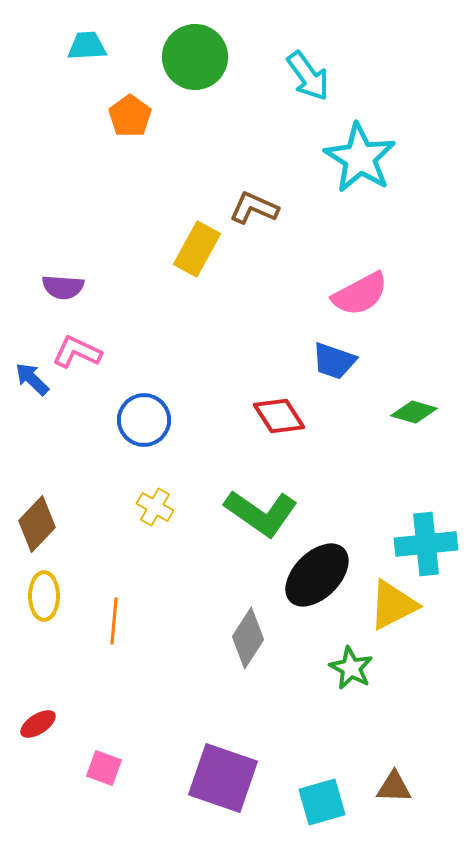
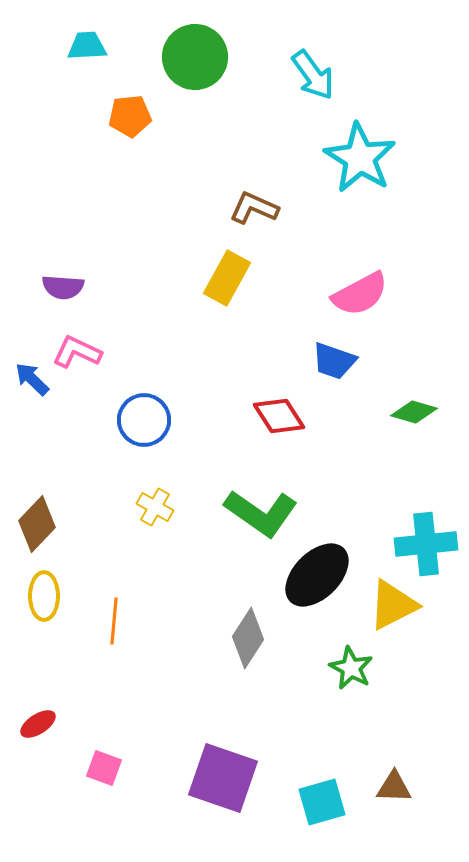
cyan arrow: moved 5 px right, 1 px up
orange pentagon: rotated 30 degrees clockwise
yellow rectangle: moved 30 px right, 29 px down
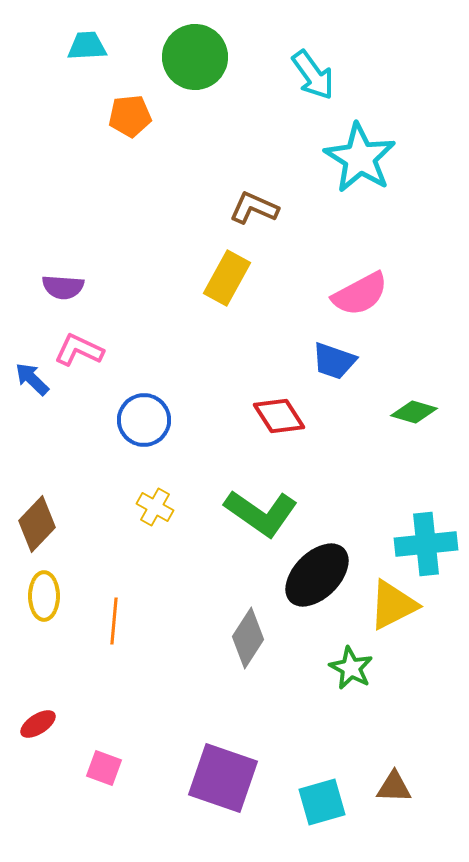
pink L-shape: moved 2 px right, 2 px up
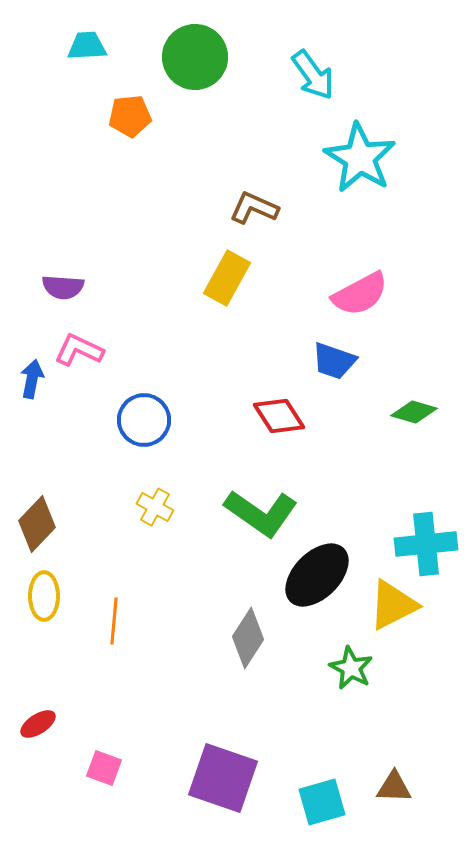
blue arrow: rotated 57 degrees clockwise
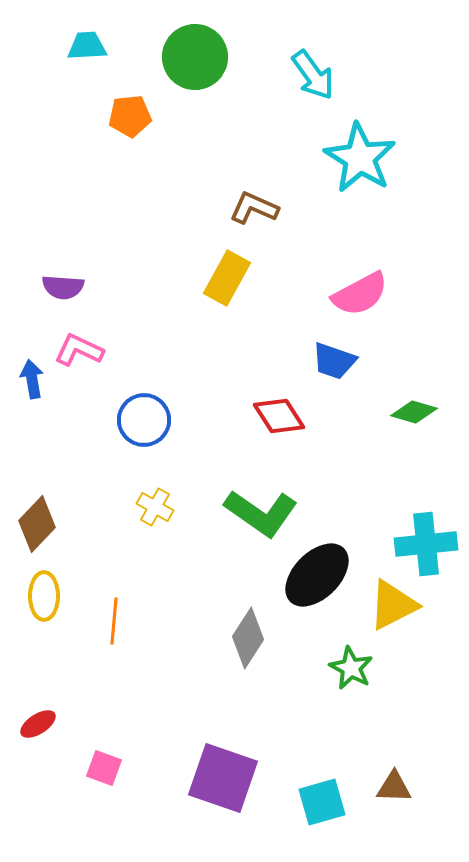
blue arrow: rotated 21 degrees counterclockwise
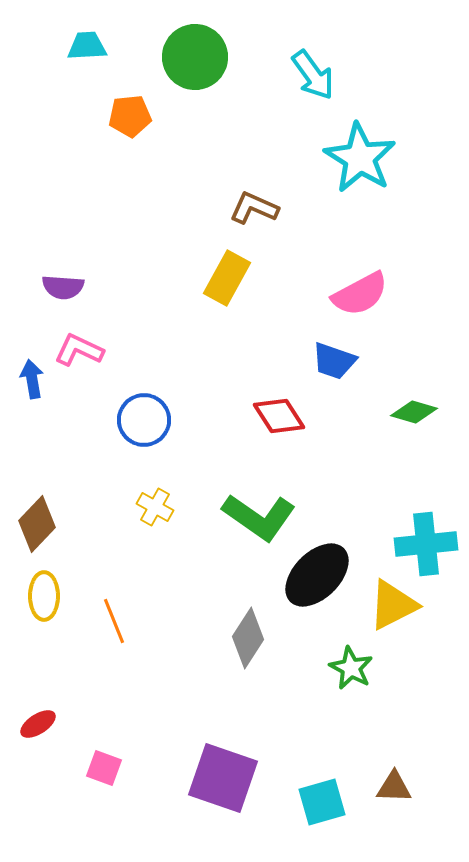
green L-shape: moved 2 px left, 4 px down
orange line: rotated 27 degrees counterclockwise
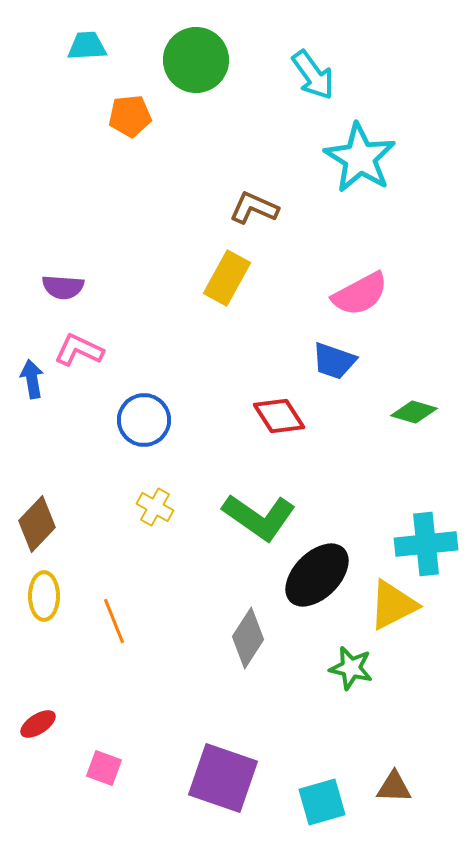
green circle: moved 1 px right, 3 px down
green star: rotated 15 degrees counterclockwise
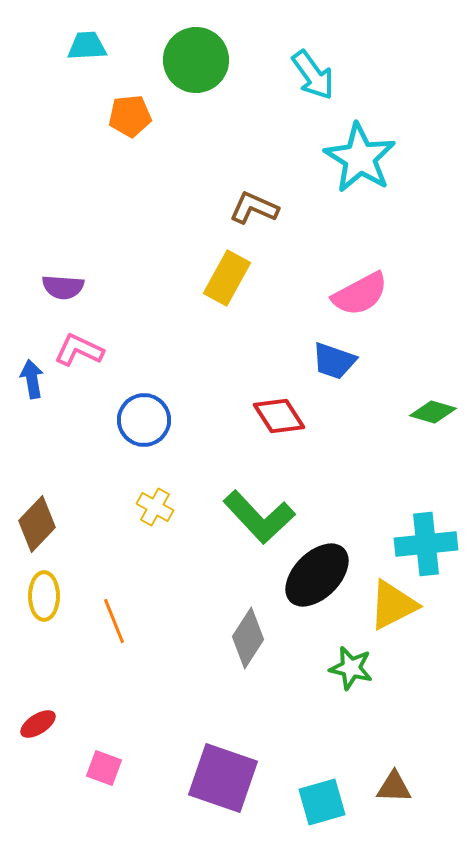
green diamond: moved 19 px right
green L-shape: rotated 12 degrees clockwise
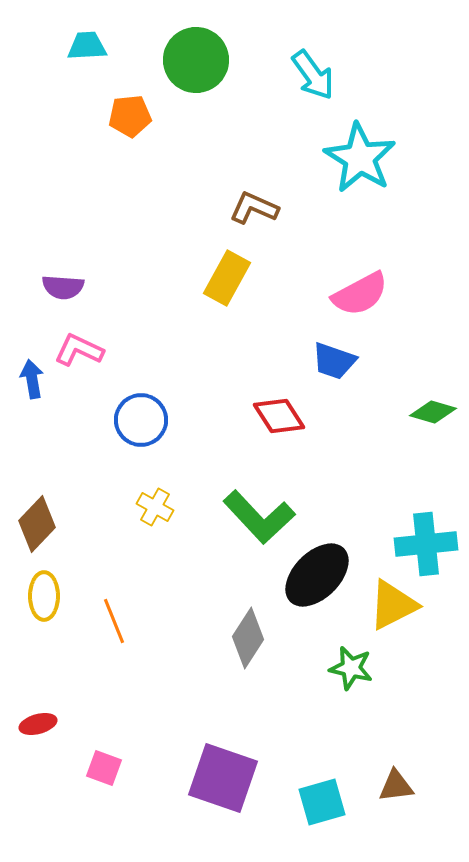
blue circle: moved 3 px left
red ellipse: rotated 18 degrees clockwise
brown triangle: moved 2 px right, 1 px up; rotated 9 degrees counterclockwise
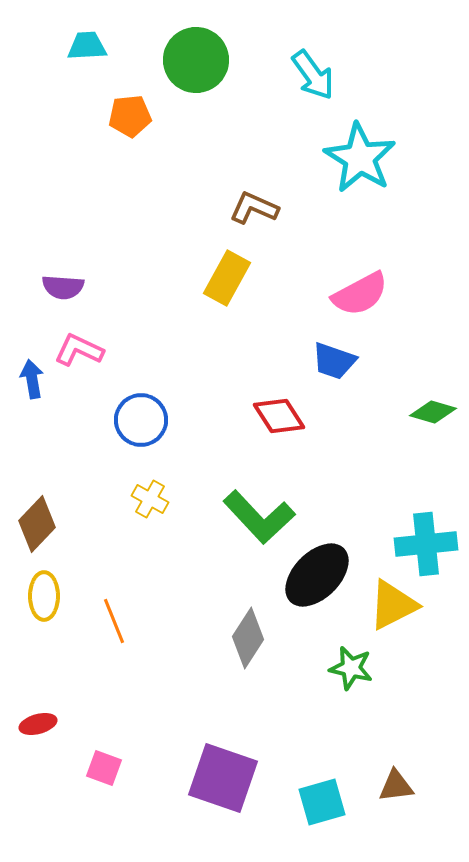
yellow cross: moved 5 px left, 8 px up
